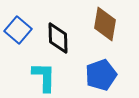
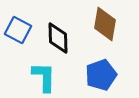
blue square: rotated 12 degrees counterclockwise
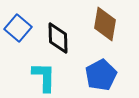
blue square: moved 2 px up; rotated 12 degrees clockwise
blue pentagon: rotated 8 degrees counterclockwise
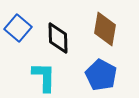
brown diamond: moved 5 px down
blue pentagon: rotated 16 degrees counterclockwise
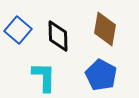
blue square: moved 2 px down
black diamond: moved 2 px up
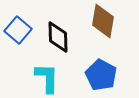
brown diamond: moved 2 px left, 8 px up
black diamond: moved 1 px down
cyan L-shape: moved 3 px right, 1 px down
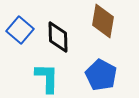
blue square: moved 2 px right
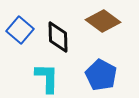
brown diamond: rotated 64 degrees counterclockwise
